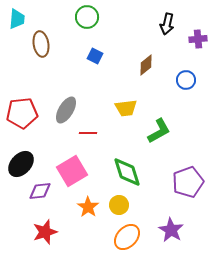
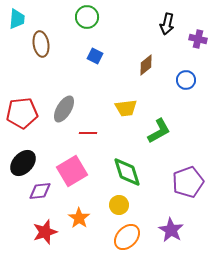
purple cross: rotated 18 degrees clockwise
gray ellipse: moved 2 px left, 1 px up
black ellipse: moved 2 px right, 1 px up
orange star: moved 9 px left, 11 px down
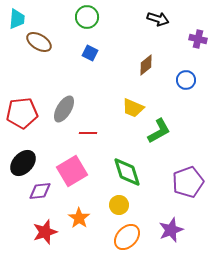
black arrow: moved 9 px left, 5 px up; rotated 85 degrees counterclockwise
brown ellipse: moved 2 px left, 2 px up; rotated 50 degrees counterclockwise
blue square: moved 5 px left, 3 px up
yellow trapezoid: moved 7 px right; rotated 30 degrees clockwise
purple star: rotated 20 degrees clockwise
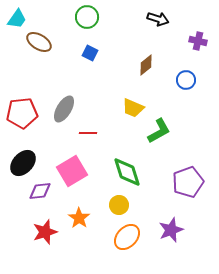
cyan trapezoid: rotated 30 degrees clockwise
purple cross: moved 2 px down
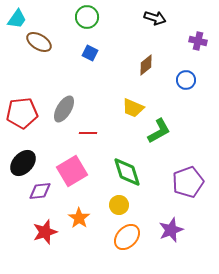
black arrow: moved 3 px left, 1 px up
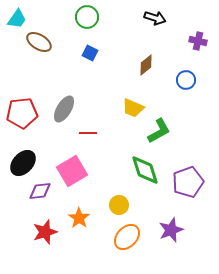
green diamond: moved 18 px right, 2 px up
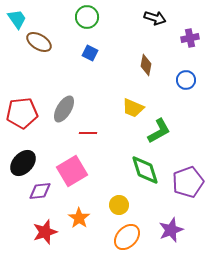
cyan trapezoid: rotated 70 degrees counterclockwise
purple cross: moved 8 px left, 3 px up; rotated 24 degrees counterclockwise
brown diamond: rotated 40 degrees counterclockwise
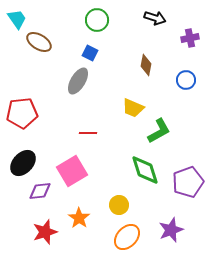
green circle: moved 10 px right, 3 px down
gray ellipse: moved 14 px right, 28 px up
